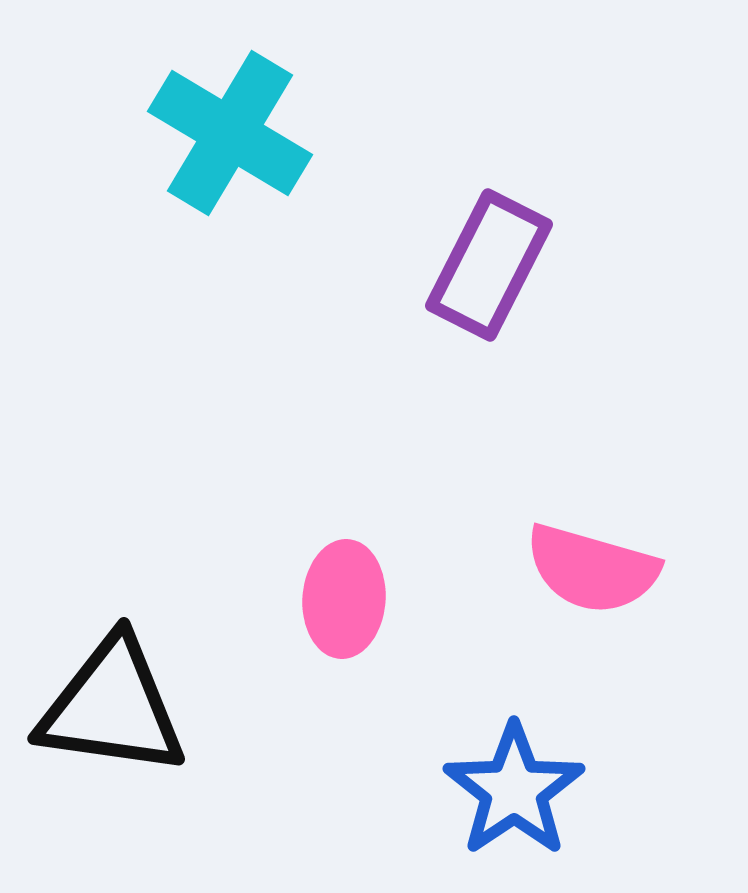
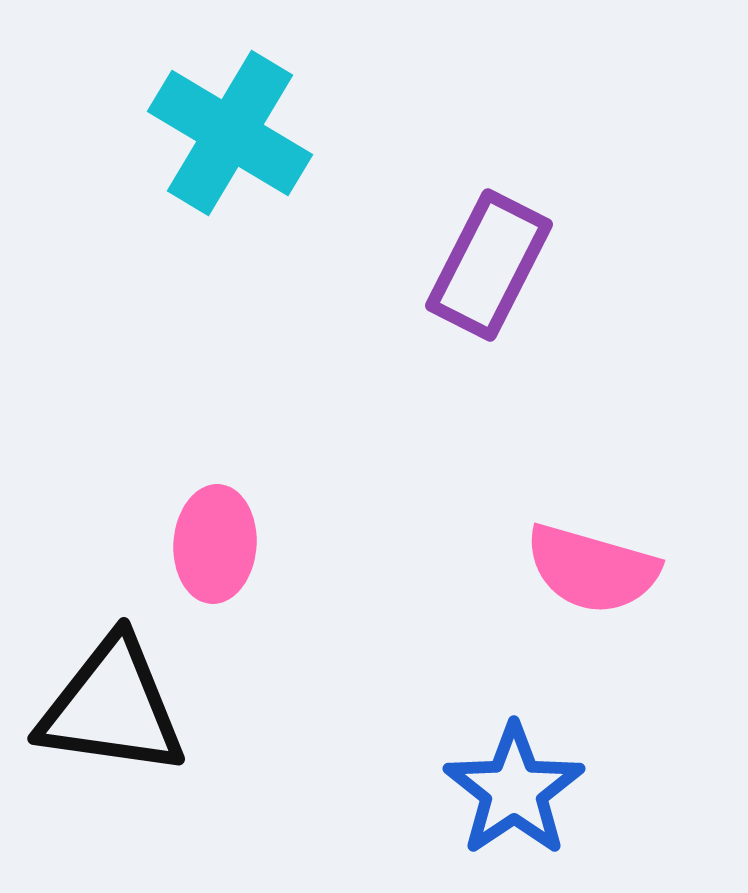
pink ellipse: moved 129 px left, 55 px up
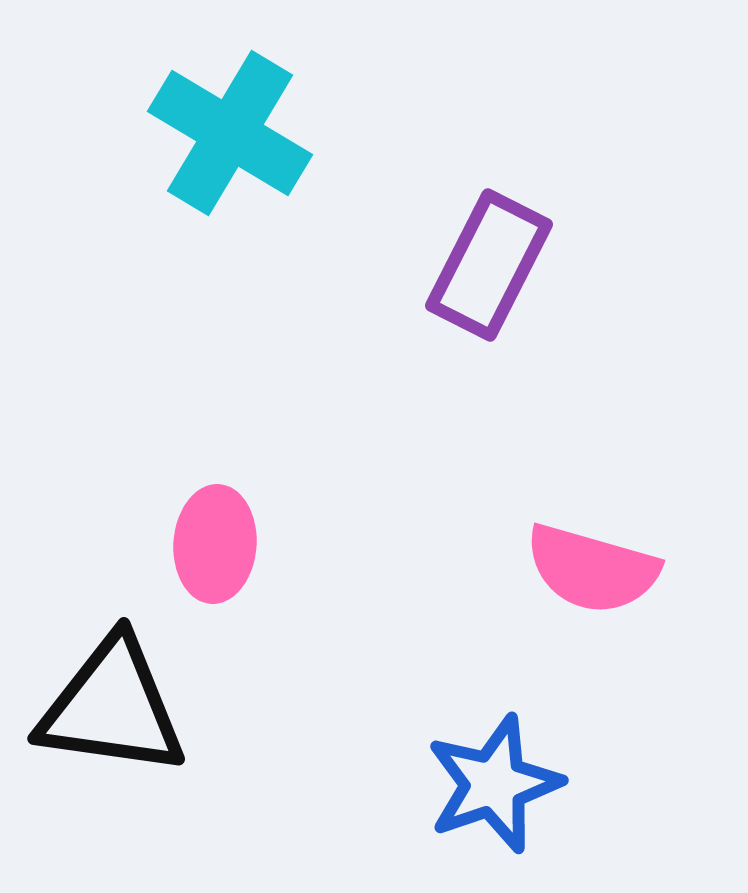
blue star: moved 20 px left, 6 px up; rotated 15 degrees clockwise
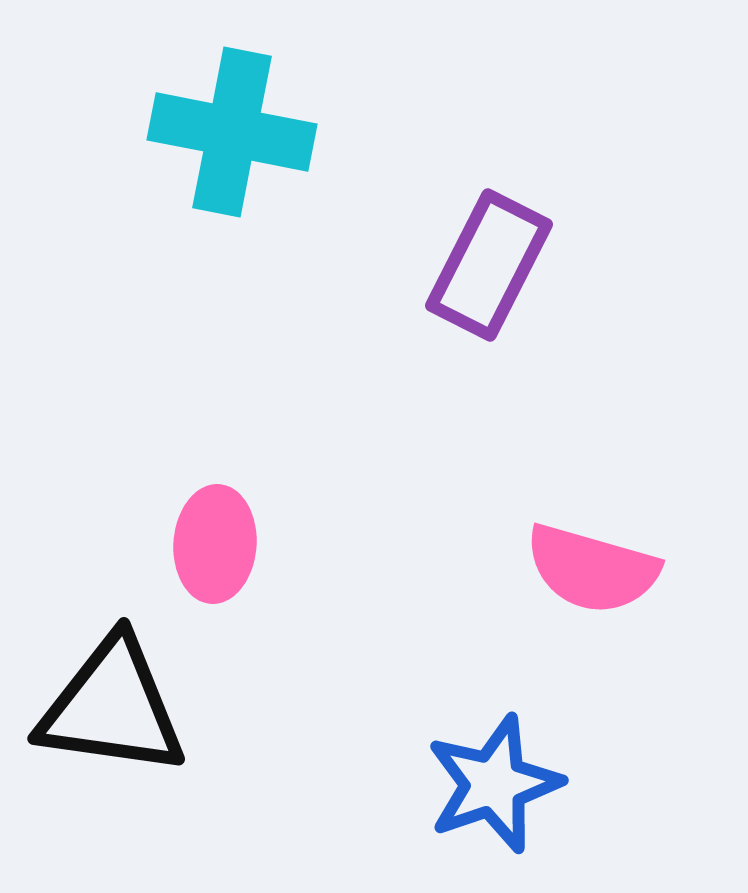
cyan cross: moved 2 px right, 1 px up; rotated 20 degrees counterclockwise
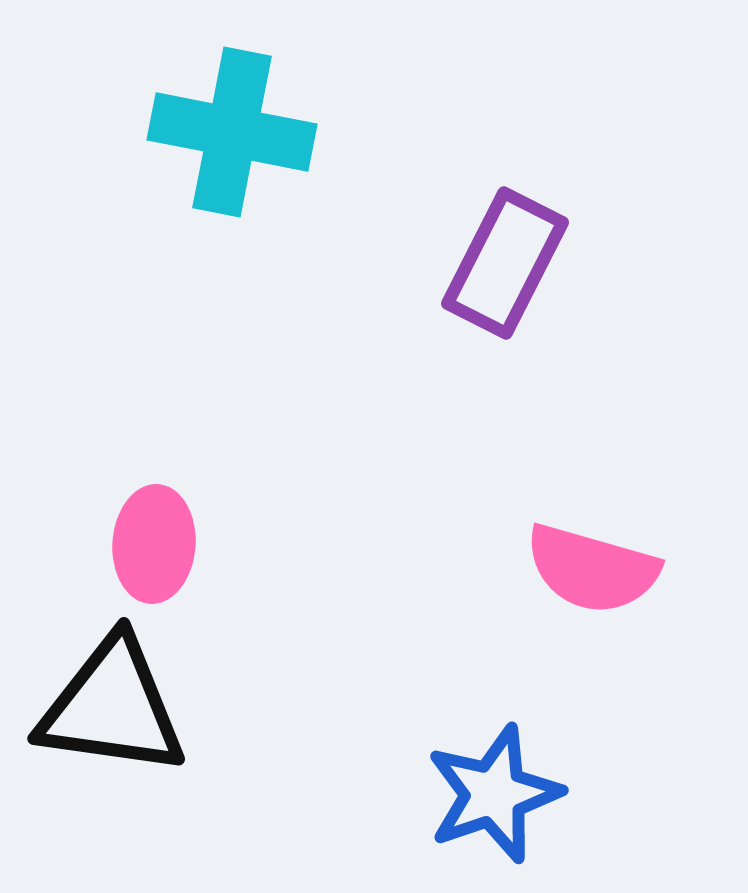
purple rectangle: moved 16 px right, 2 px up
pink ellipse: moved 61 px left
blue star: moved 10 px down
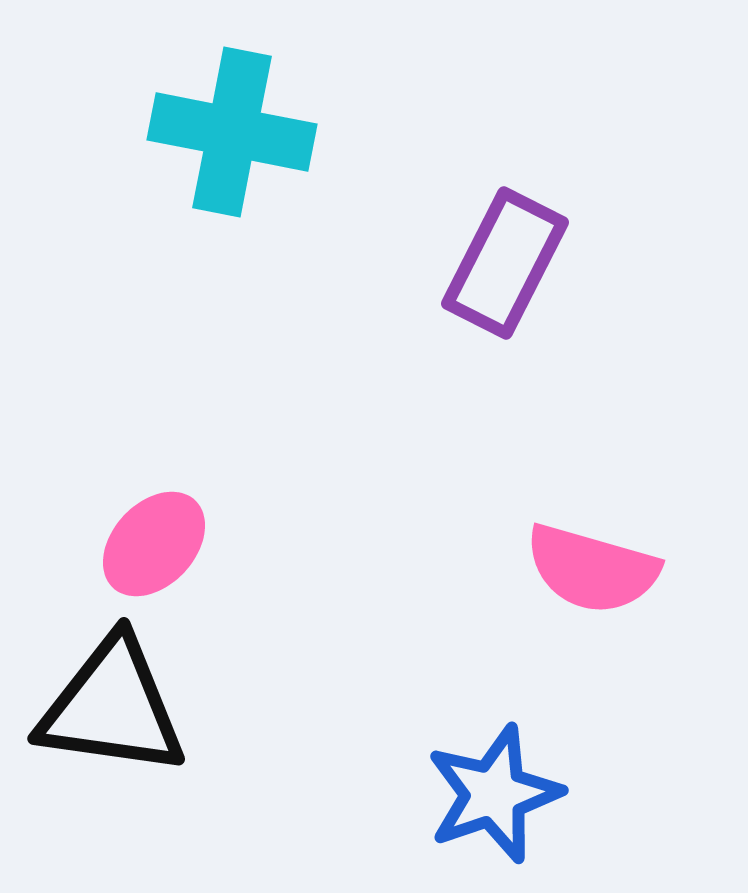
pink ellipse: rotated 39 degrees clockwise
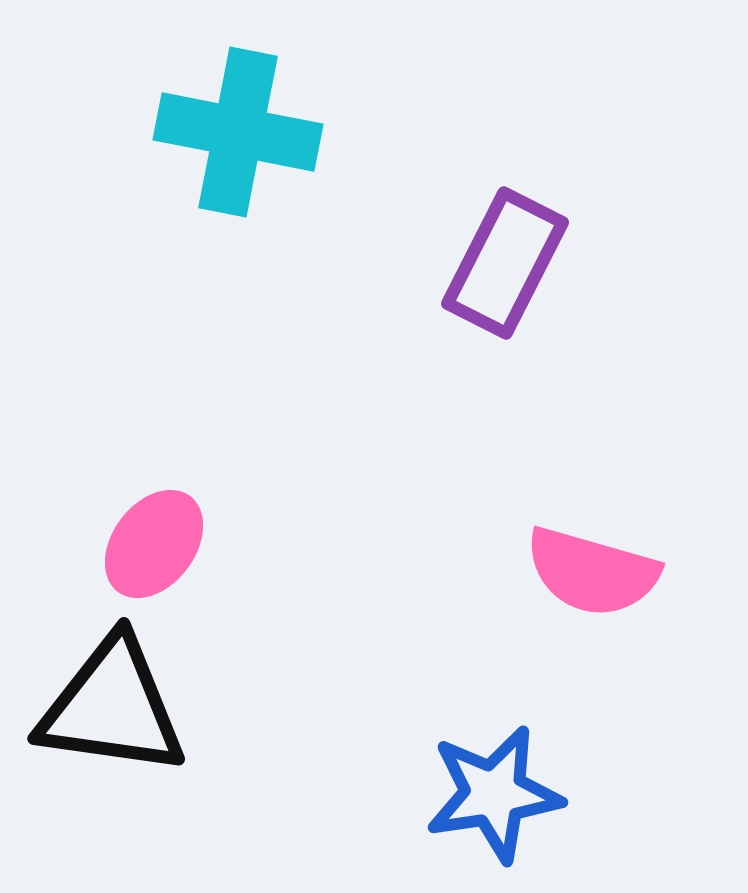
cyan cross: moved 6 px right
pink ellipse: rotated 6 degrees counterclockwise
pink semicircle: moved 3 px down
blue star: rotated 10 degrees clockwise
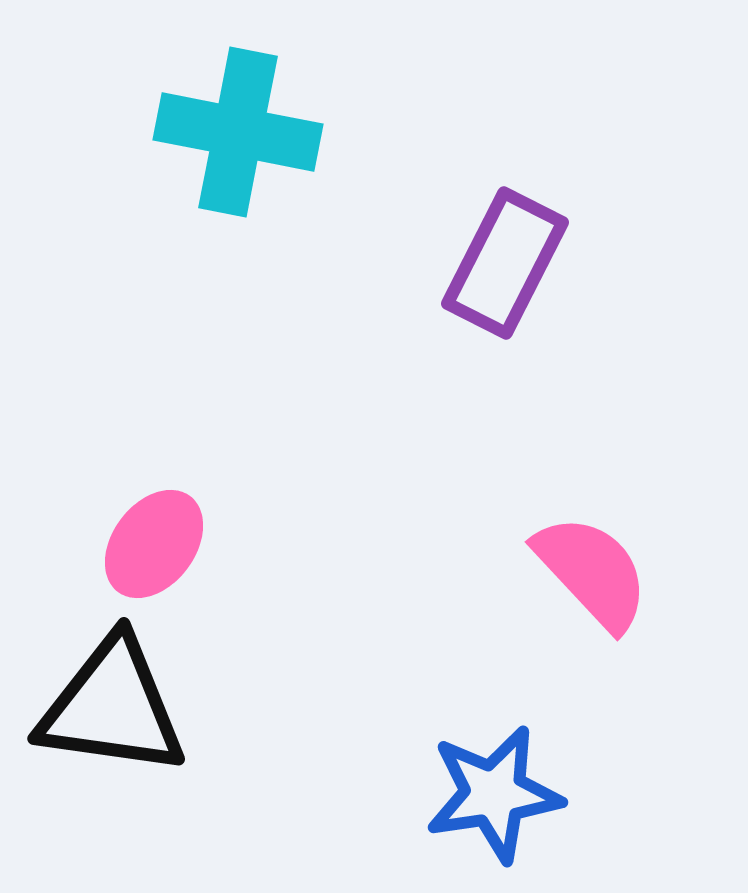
pink semicircle: rotated 149 degrees counterclockwise
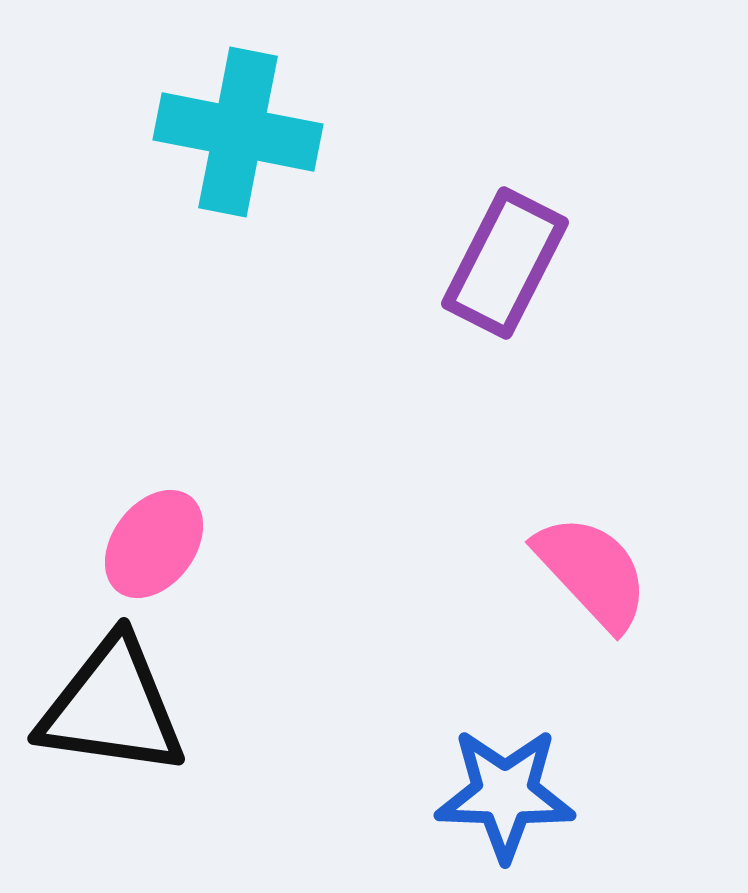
blue star: moved 11 px right; rotated 11 degrees clockwise
